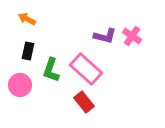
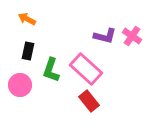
red rectangle: moved 5 px right, 1 px up
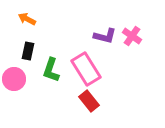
pink rectangle: rotated 16 degrees clockwise
pink circle: moved 6 px left, 6 px up
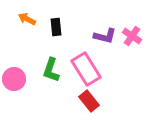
black rectangle: moved 28 px right, 24 px up; rotated 18 degrees counterclockwise
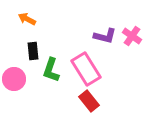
black rectangle: moved 23 px left, 24 px down
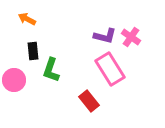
pink cross: moved 1 px left, 1 px down
pink rectangle: moved 24 px right
pink circle: moved 1 px down
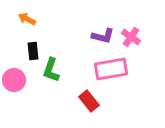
purple L-shape: moved 2 px left
pink rectangle: moved 1 px right; rotated 68 degrees counterclockwise
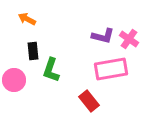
pink cross: moved 2 px left, 2 px down
